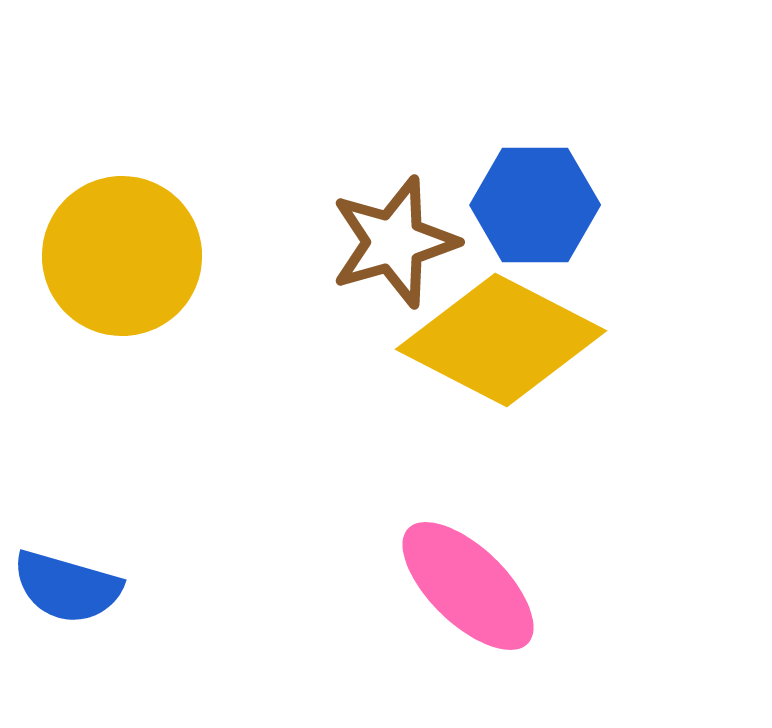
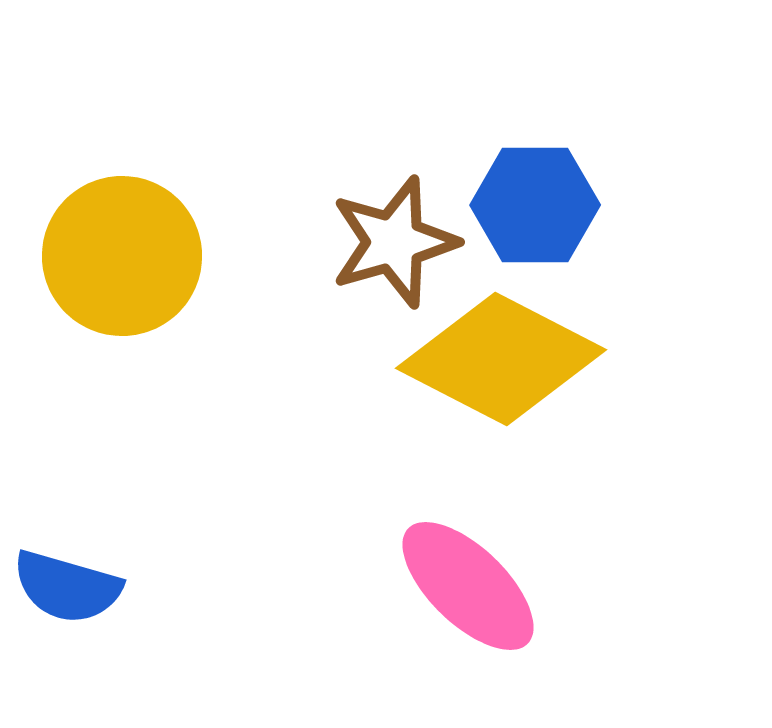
yellow diamond: moved 19 px down
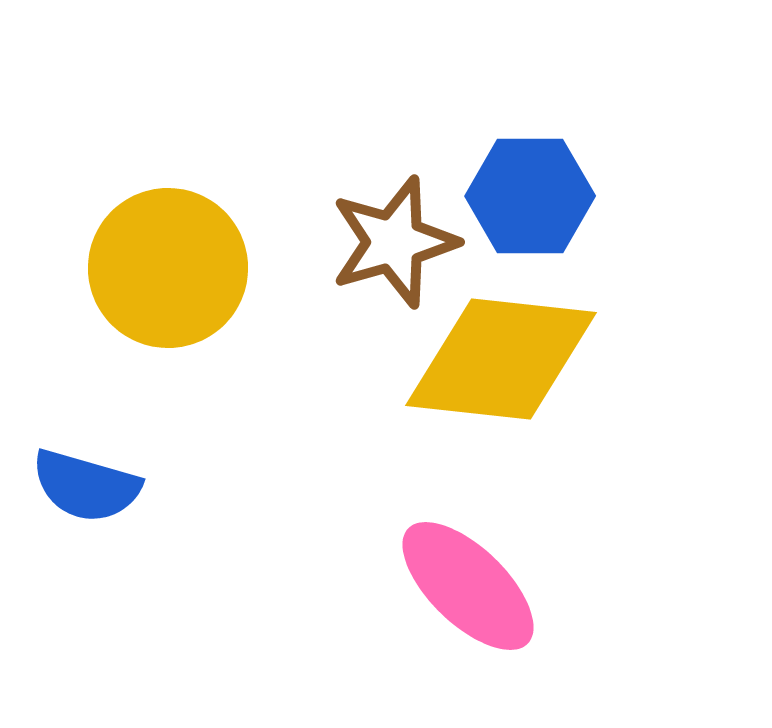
blue hexagon: moved 5 px left, 9 px up
yellow circle: moved 46 px right, 12 px down
yellow diamond: rotated 21 degrees counterclockwise
blue semicircle: moved 19 px right, 101 px up
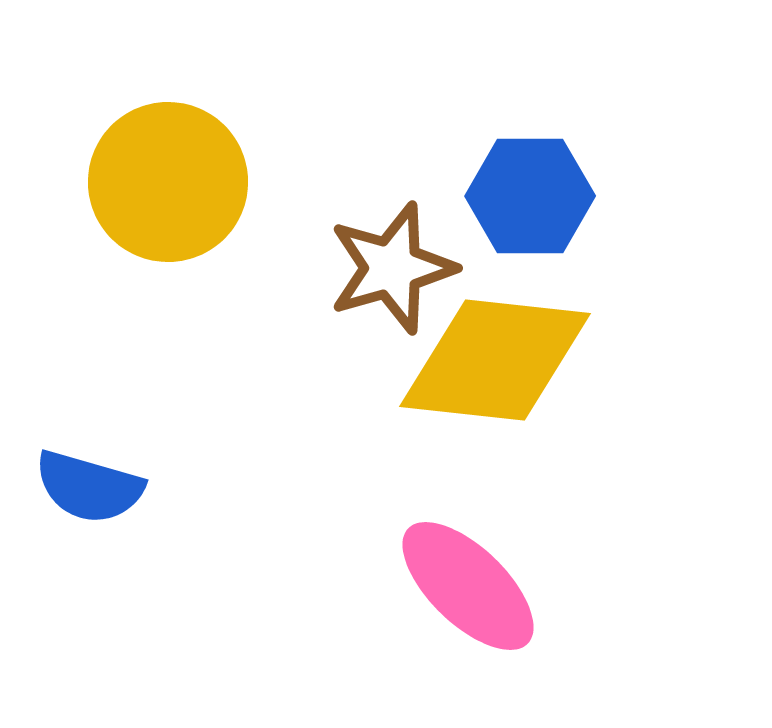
brown star: moved 2 px left, 26 px down
yellow circle: moved 86 px up
yellow diamond: moved 6 px left, 1 px down
blue semicircle: moved 3 px right, 1 px down
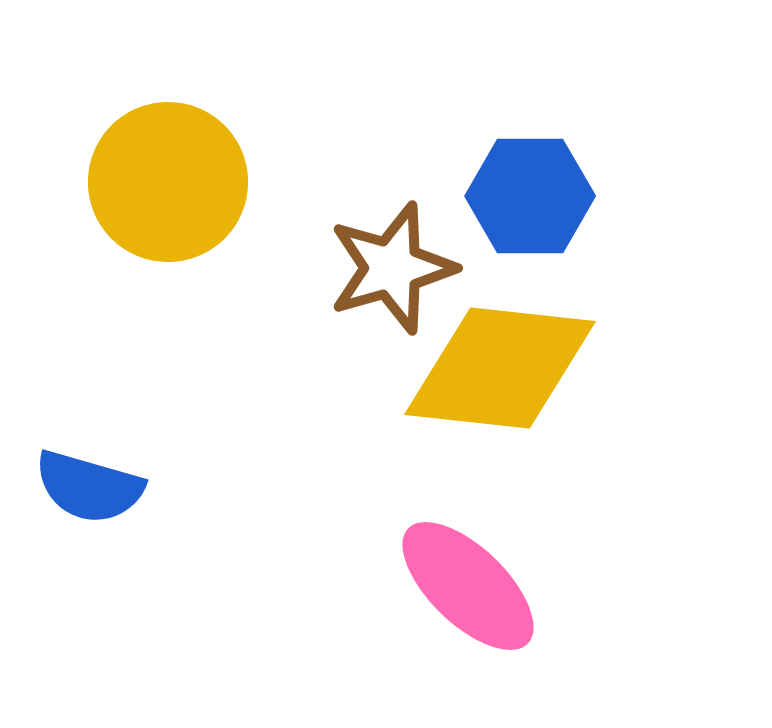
yellow diamond: moved 5 px right, 8 px down
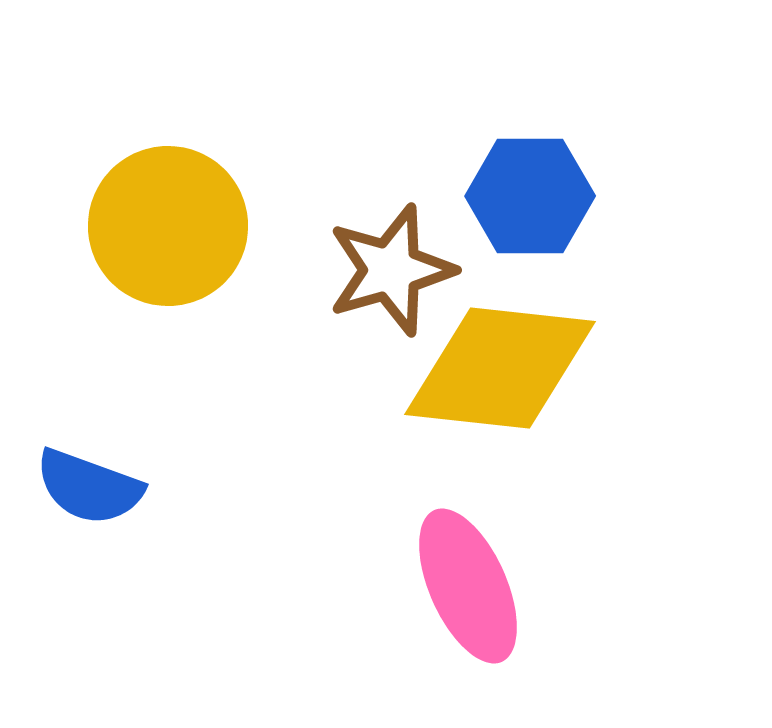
yellow circle: moved 44 px down
brown star: moved 1 px left, 2 px down
blue semicircle: rotated 4 degrees clockwise
pink ellipse: rotated 22 degrees clockwise
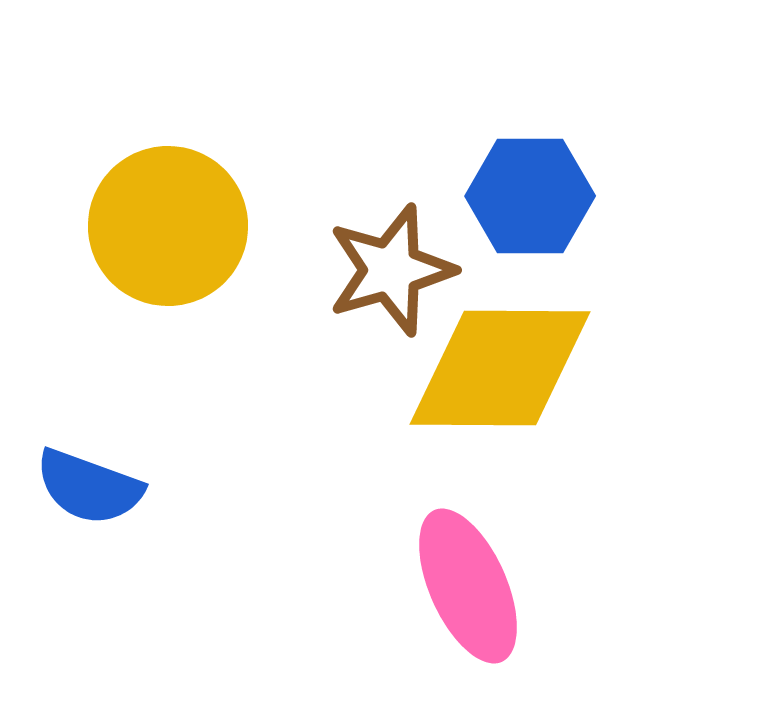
yellow diamond: rotated 6 degrees counterclockwise
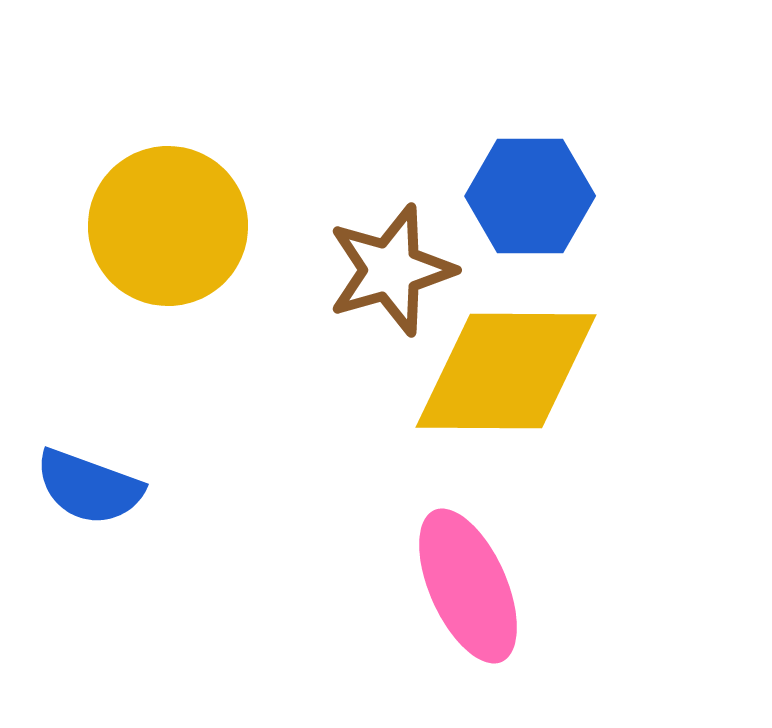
yellow diamond: moved 6 px right, 3 px down
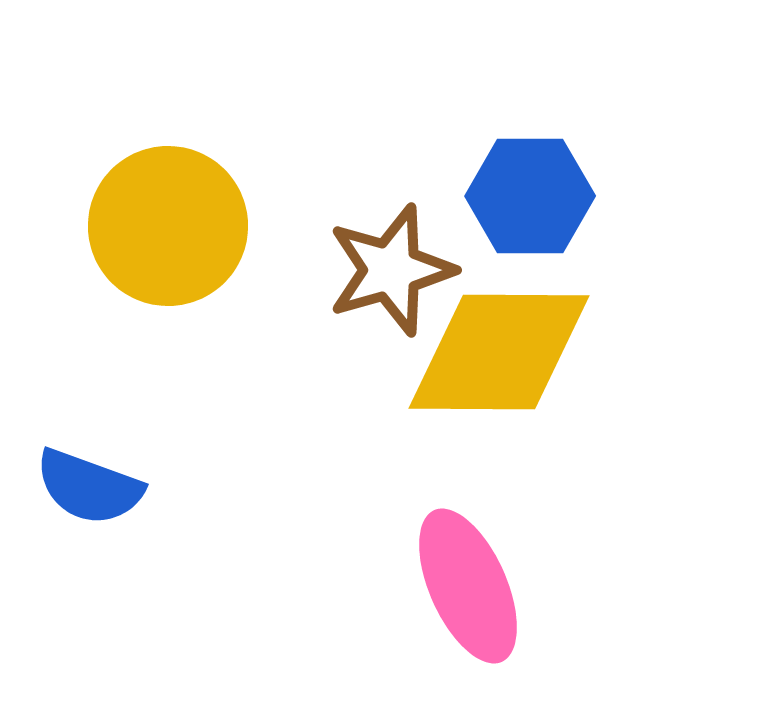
yellow diamond: moved 7 px left, 19 px up
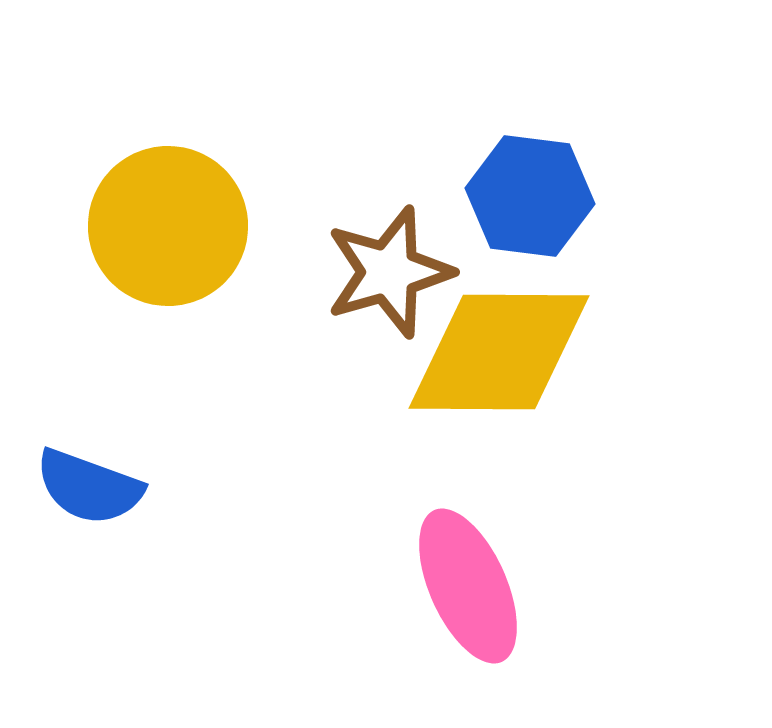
blue hexagon: rotated 7 degrees clockwise
brown star: moved 2 px left, 2 px down
